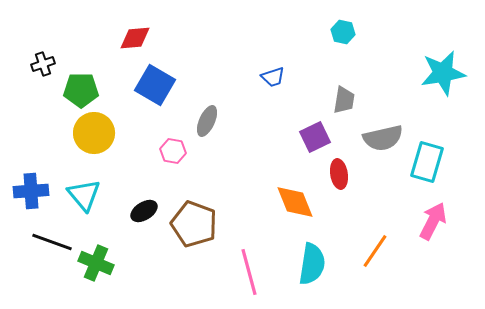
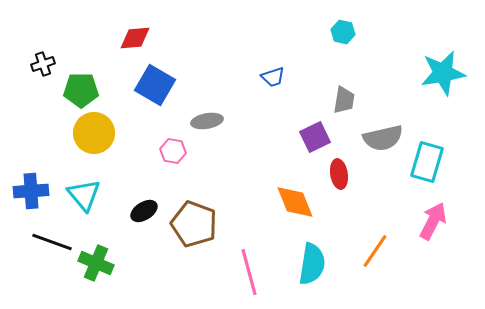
gray ellipse: rotated 56 degrees clockwise
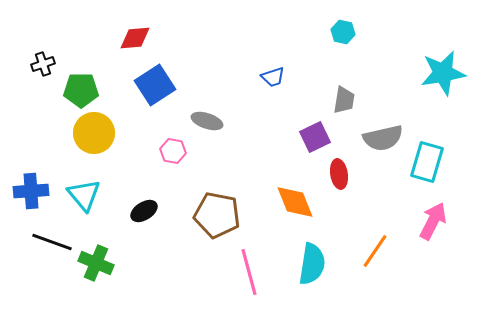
blue square: rotated 27 degrees clockwise
gray ellipse: rotated 28 degrees clockwise
brown pentagon: moved 23 px right, 9 px up; rotated 9 degrees counterclockwise
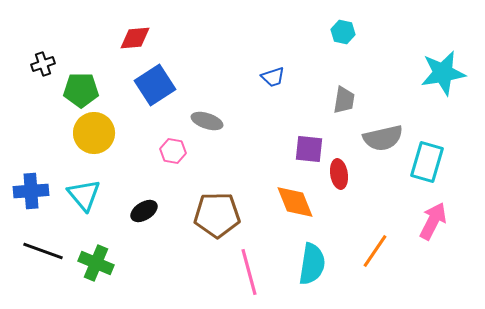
purple square: moved 6 px left, 12 px down; rotated 32 degrees clockwise
brown pentagon: rotated 12 degrees counterclockwise
black line: moved 9 px left, 9 px down
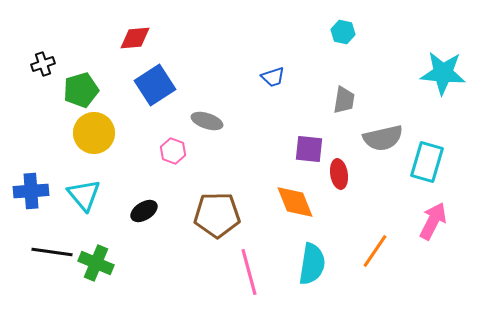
cyan star: rotated 15 degrees clockwise
green pentagon: rotated 16 degrees counterclockwise
pink hexagon: rotated 10 degrees clockwise
black line: moved 9 px right, 1 px down; rotated 12 degrees counterclockwise
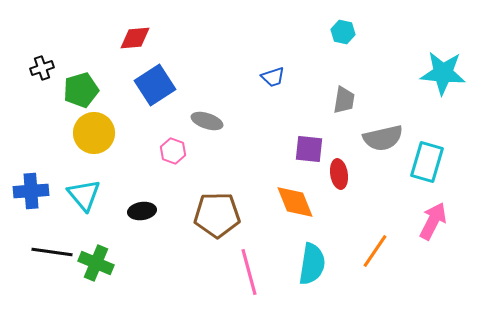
black cross: moved 1 px left, 4 px down
black ellipse: moved 2 px left; rotated 24 degrees clockwise
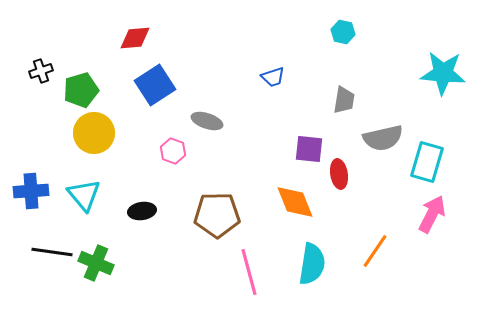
black cross: moved 1 px left, 3 px down
pink arrow: moved 1 px left, 7 px up
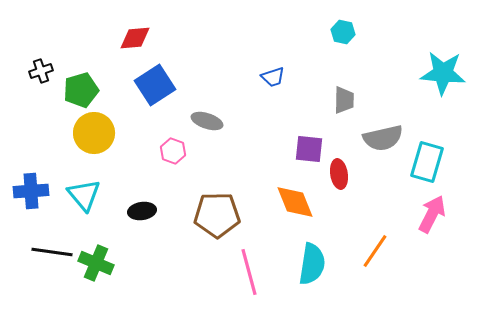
gray trapezoid: rotated 8 degrees counterclockwise
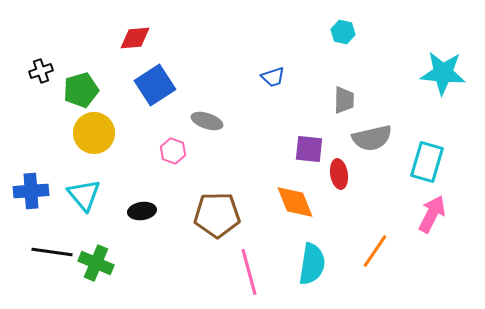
gray semicircle: moved 11 px left
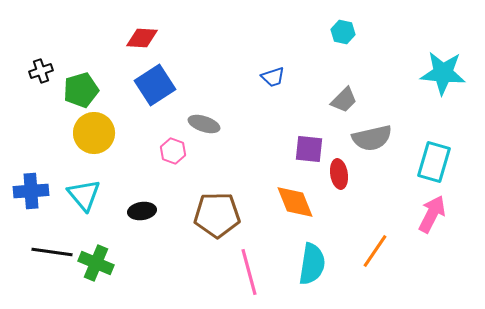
red diamond: moved 7 px right; rotated 8 degrees clockwise
gray trapezoid: rotated 44 degrees clockwise
gray ellipse: moved 3 px left, 3 px down
cyan rectangle: moved 7 px right
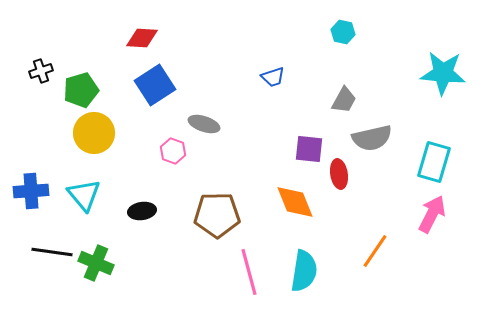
gray trapezoid: rotated 16 degrees counterclockwise
cyan semicircle: moved 8 px left, 7 px down
